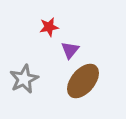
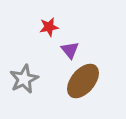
purple triangle: rotated 18 degrees counterclockwise
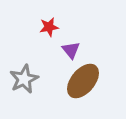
purple triangle: moved 1 px right
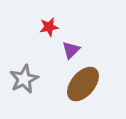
purple triangle: rotated 24 degrees clockwise
brown ellipse: moved 3 px down
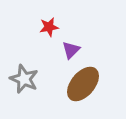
gray star: rotated 24 degrees counterclockwise
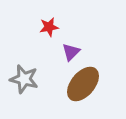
purple triangle: moved 2 px down
gray star: rotated 8 degrees counterclockwise
